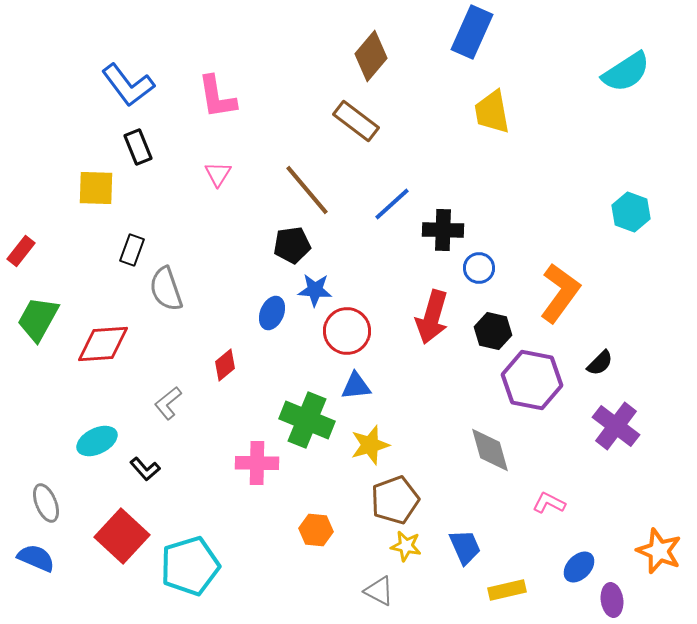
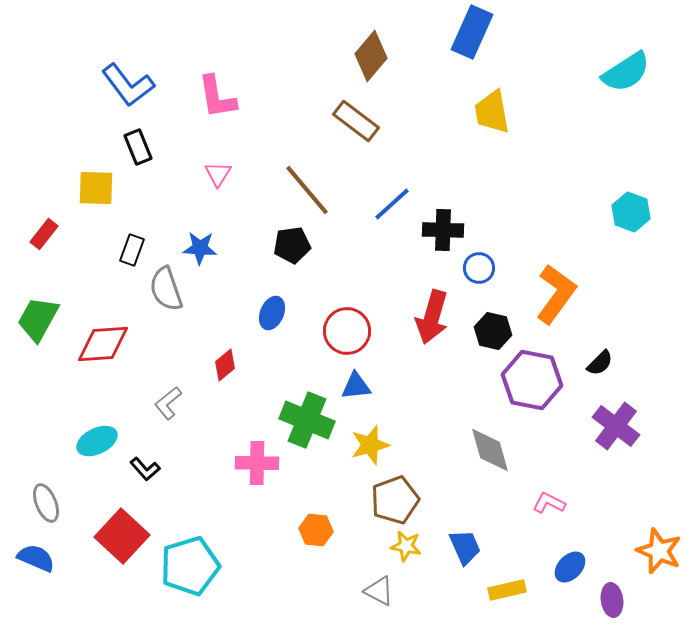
red rectangle at (21, 251): moved 23 px right, 17 px up
blue star at (315, 290): moved 115 px left, 42 px up
orange L-shape at (560, 293): moved 4 px left, 1 px down
blue ellipse at (579, 567): moved 9 px left
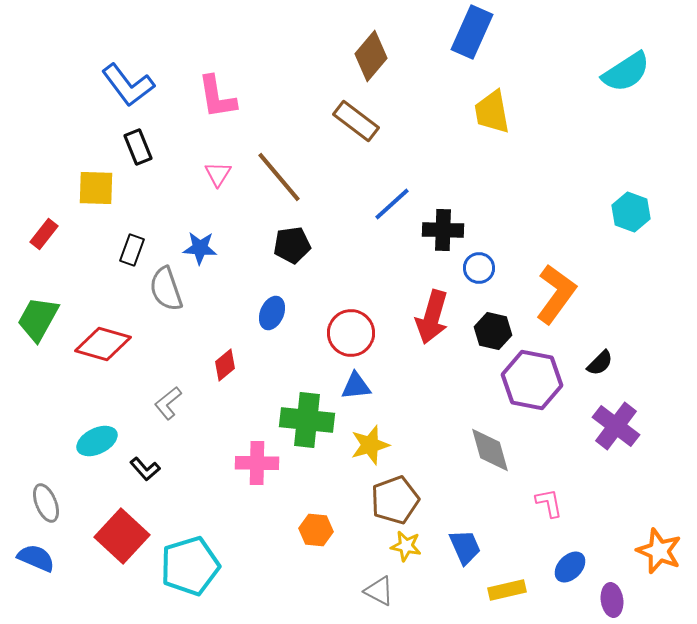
brown line at (307, 190): moved 28 px left, 13 px up
red circle at (347, 331): moved 4 px right, 2 px down
red diamond at (103, 344): rotated 20 degrees clockwise
green cross at (307, 420): rotated 16 degrees counterclockwise
pink L-shape at (549, 503): rotated 52 degrees clockwise
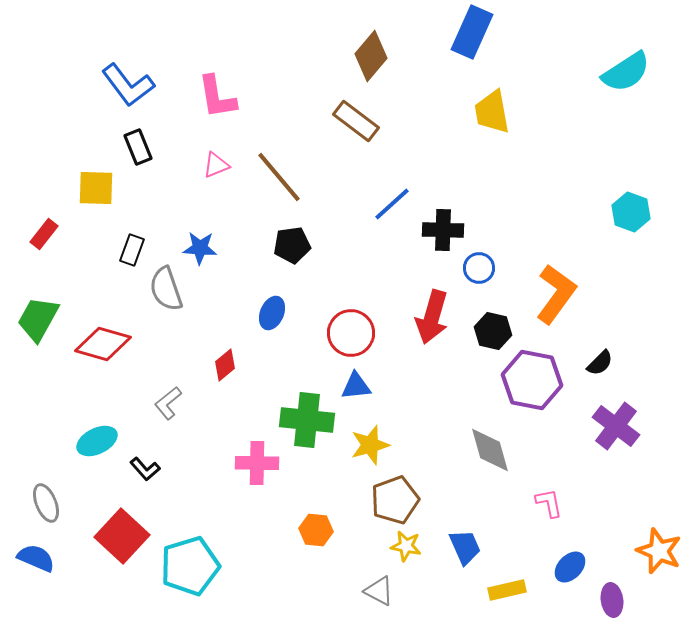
pink triangle at (218, 174): moved 2 px left, 9 px up; rotated 36 degrees clockwise
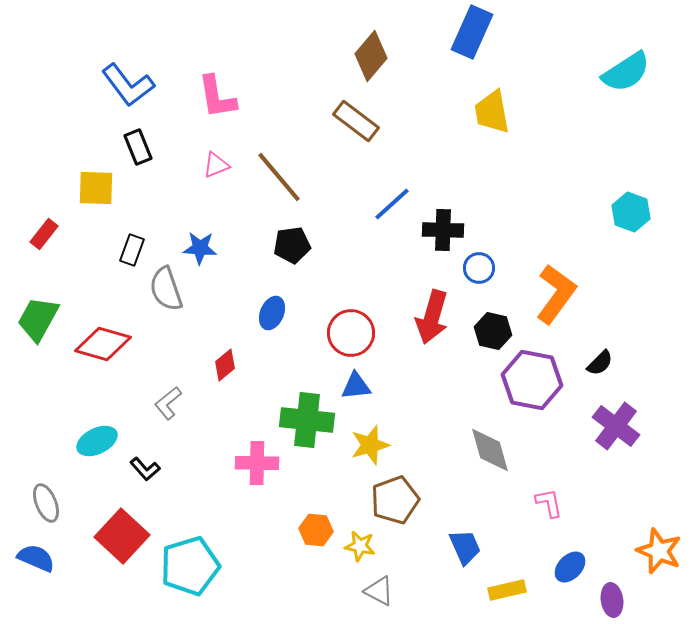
yellow star at (406, 546): moved 46 px left
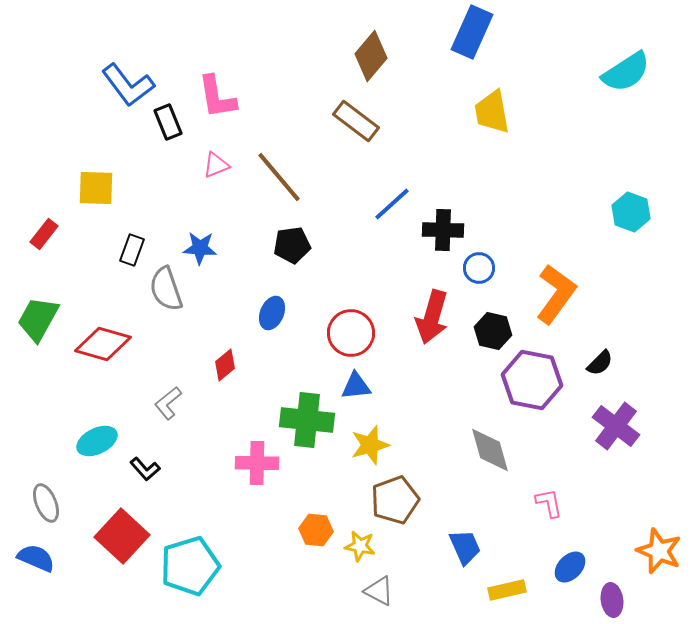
black rectangle at (138, 147): moved 30 px right, 25 px up
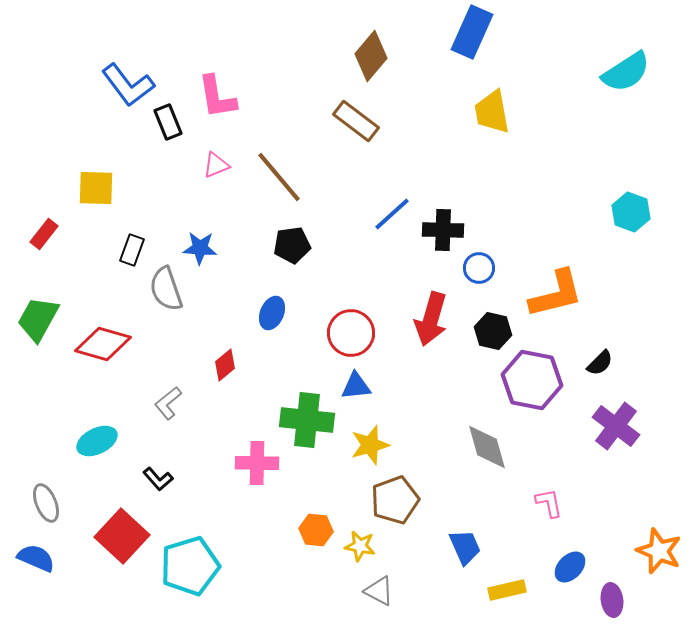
blue line at (392, 204): moved 10 px down
orange L-shape at (556, 294): rotated 40 degrees clockwise
red arrow at (432, 317): moved 1 px left, 2 px down
gray diamond at (490, 450): moved 3 px left, 3 px up
black L-shape at (145, 469): moved 13 px right, 10 px down
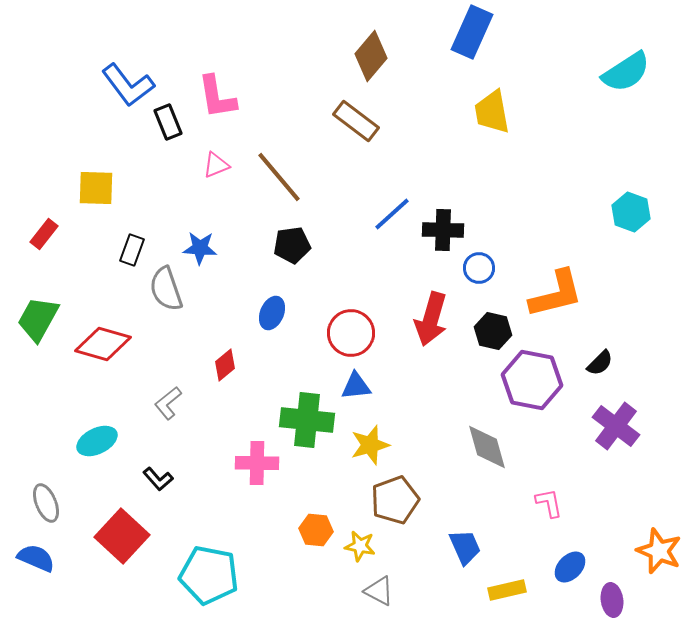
cyan pentagon at (190, 566): moved 19 px right, 9 px down; rotated 28 degrees clockwise
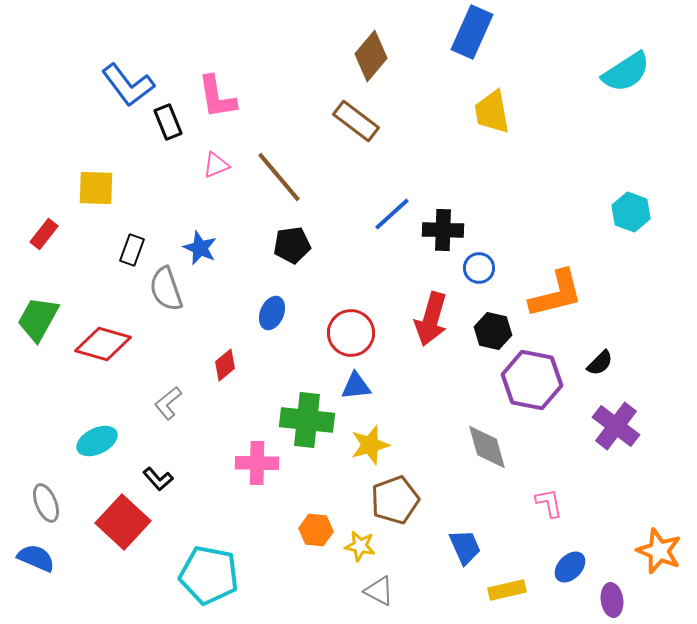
blue star at (200, 248): rotated 20 degrees clockwise
red square at (122, 536): moved 1 px right, 14 px up
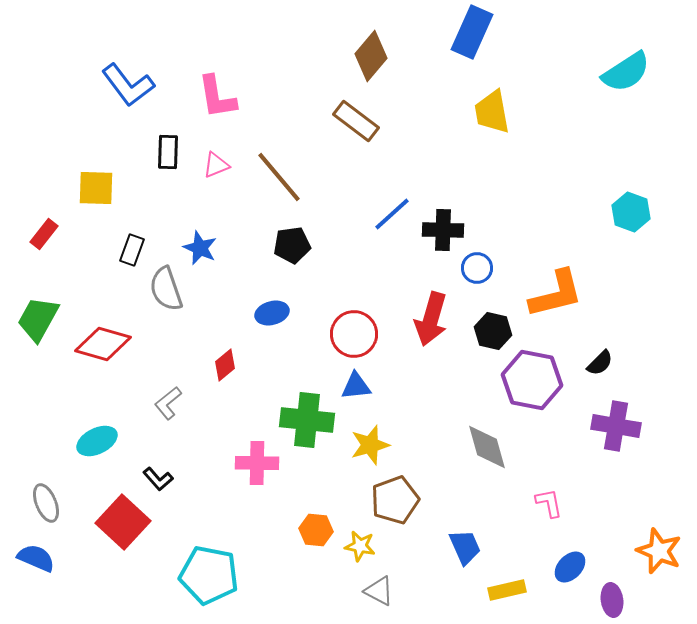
black rectangle at (168, 122): moved 30 px down; rotated 24 degrees clockwise
blue circle at (479, 268): moved 2 px left
blue ellipse at (272, 313): rotated 52 degrees clockwise
red circle at (351, 333): moved 3 px right, 1 px down
purple cross at (616, 426): rotated 27 degrees counterclockwise
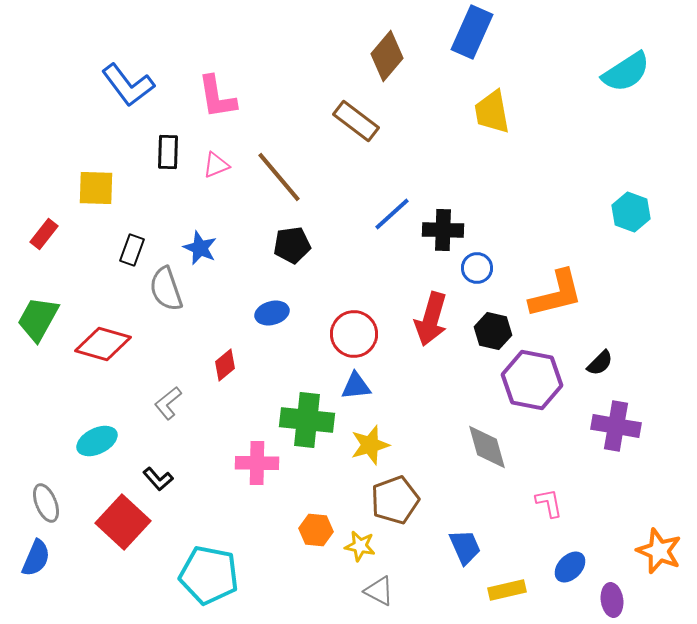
brown diamond at (371, 56): moved 16 px right
blue semicircle at (36, 558): rotated 90 degrees clockwise
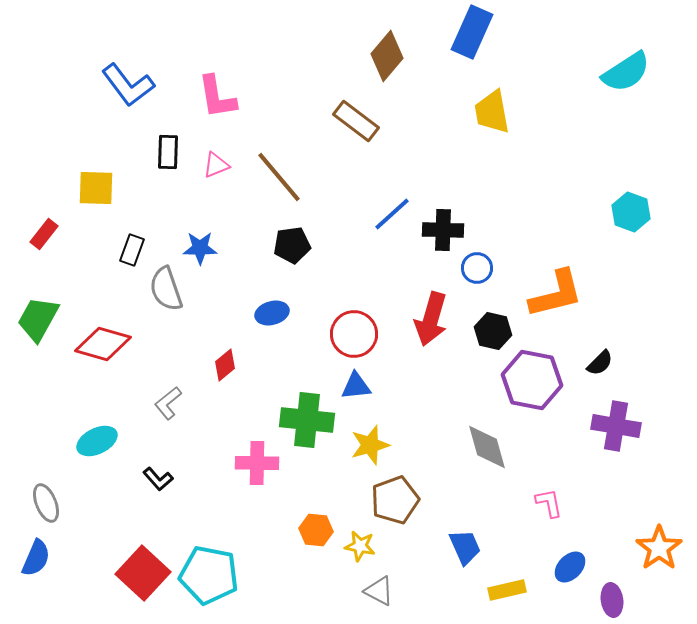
blue star at (200, 248): rotated 24 degrees counterclockwise
red square at (123, 522): moved 20 px right, 51 px down
orange star at (659, 551): moved 3 px up; rotated 15 degrees clockwise
